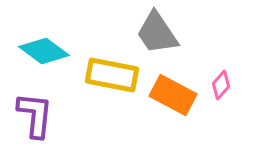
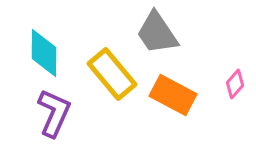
cyan diamond: moved 2 px down; rotated 54 degrees clockwise
yellow rectangle: moved 1 px up; rotated 39 degrees clockwise
pink diamond: moved 14 px right, 1 px up
purple L-shape: moved 19 px right, 2 px up; rotated 18 degrees clockwise
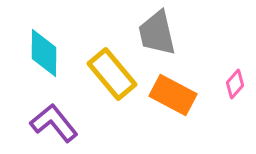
gray trapezoid: rotated 21 degrees clockwise
purple L-shape: moved 10 px down; rotated 63 degrees counterclockwise
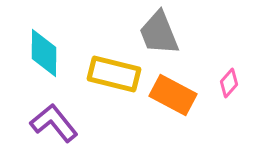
gray trapezoid: moved 2 px right; rotated 9 degrees counterclockwise
yellow rectangle: moved 2 px right; rotated 36 degrees counterclockwise
pink diamond: moved 6 px left, 1 px up
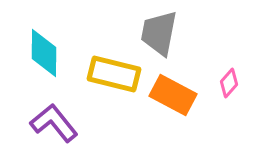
gray trapezoid: rotated 33 degrees clockwise
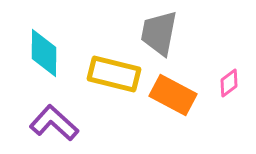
pink diamond: rotated 12 degrees clockwise
purple L-shape: rotated 9 degrees counterclockwise
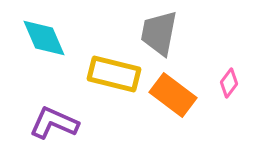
cyan diamond: moved 15 px up; rotated 24 degrees counterclockwise
pink diamond: rotated 16 degrees counterclockwise
orange rectangle: rotated 9 degrees clockwise
purple L-shape: rotated 18 degrees counterclockwise
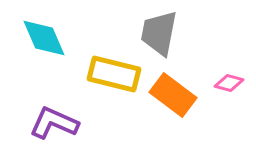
pink diamond: rotated 68 degrees clockwise
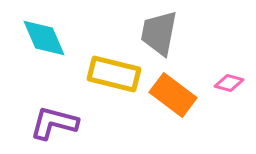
purple L-shape: rotated 9 degrees counterclockwise
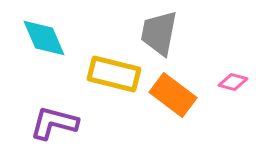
pink diamond: moved 4 px right, 1 px up
